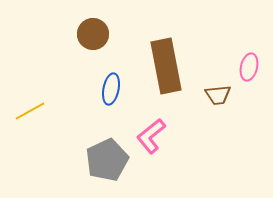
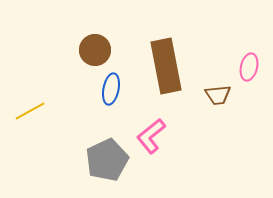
brown circle: moved 2 px right, 16 px down
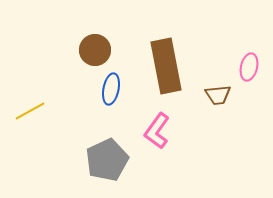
pink L-shape: moved 6 px right, 5 px up; rotated 15 degrees counterclockwise
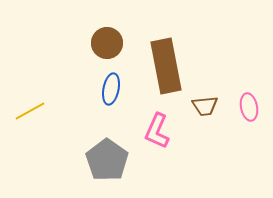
brown circle: moved 12 px right, 7 px up
pink ellipse: moved 40 px down; rotated 24 degrees counterclockwise
brown trapezoid: moved 13 px left, 11 px down
pink L-shape: rotated 12 degrees counterclockwise
gray pentagon: rotated 12 degrees counterclockwise
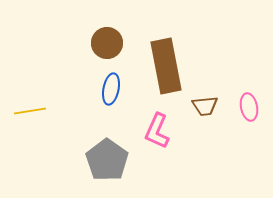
yellow line: rotated 20 degrees clockwise
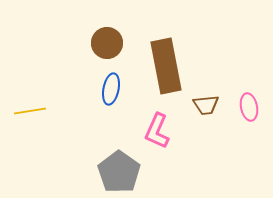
brown trapezoid: moved 1 px right, 1 px up
gray pentagon: moved 12 px right, 12 px down
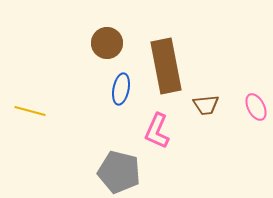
blue ellipse: moved 10 px right
pink ellipse: moved 7 px right; rotated 16 degrees counterclockwise
yellow line: rotated 24 degrees clockwise
gray pentagon: rotated 21 degrees counterclockwise
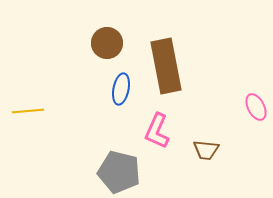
brown trapezoid: moved 45 px down; rotated 12 degrees clockwise
yellow line: moved 2 px left; rotated 20 degrees counterclockwise
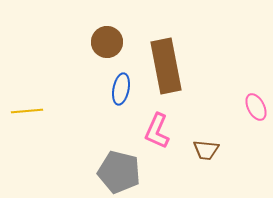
brown circle: moved 1 px up
yellow line: moved 1 px left
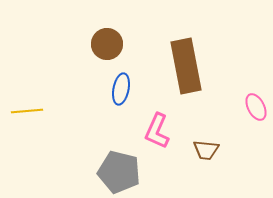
brown circle: moved 2 px down
brown rectangle: moved 20 px right
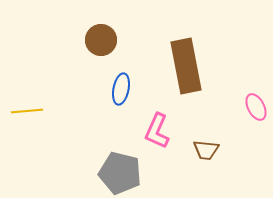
brown circle: moved 6 px left, 4 px up
gray pentagon: moved 1 px right, 1 px down
